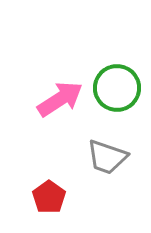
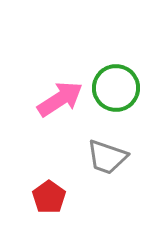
green circle: moved 1 px left
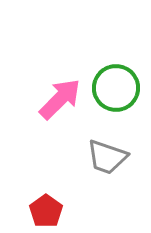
pink arrow: rotated 12 degrees counterclockwise
red pentagon: moved 3 px left, 14 px down
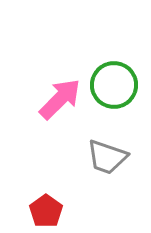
green circle: moved 2 px left, 3 px up
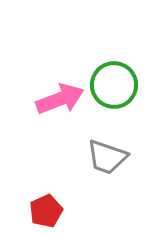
pink arrow: rotated 24 degrees clockwise
red pentagon: rotated 12 degrees clockwise
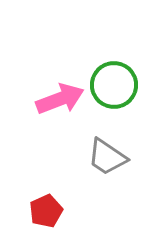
gray trapezoid: rotated 15 degrees clockwise
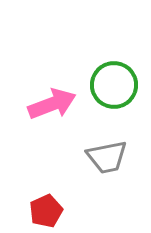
pink arrow: moved 8 px left, 5 px down
gray trapezoid: rotated 45 degrees counterclockwise
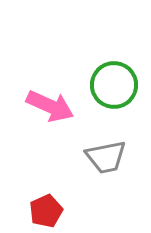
pink arrow: moved 2 px left, 2 px down; rotated 45 degrees clockwise
gray trapezoid: moved 1 px left
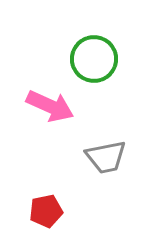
green circle: moved 20 px left, 26 px up
red pentagon: rotated 12 degrees clockwise
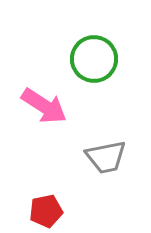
pink arrow: moved 6 px left; rotated 9 degrees clockwise
